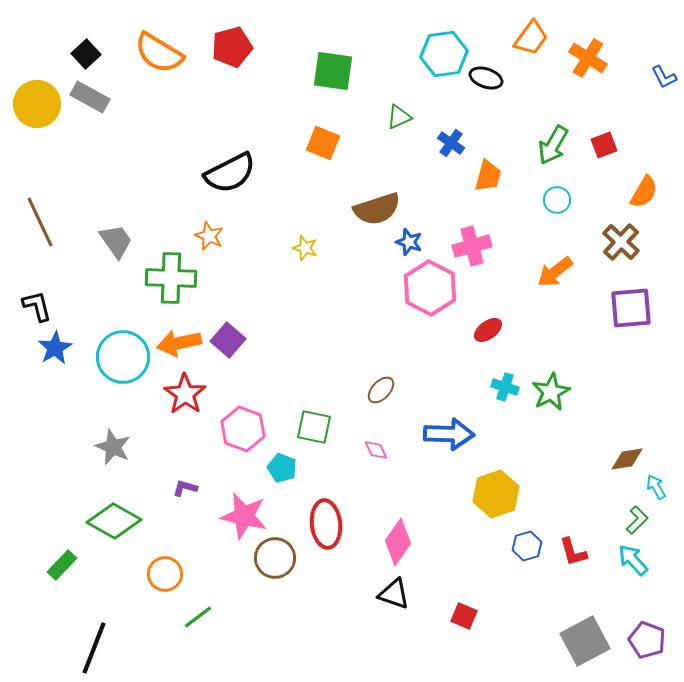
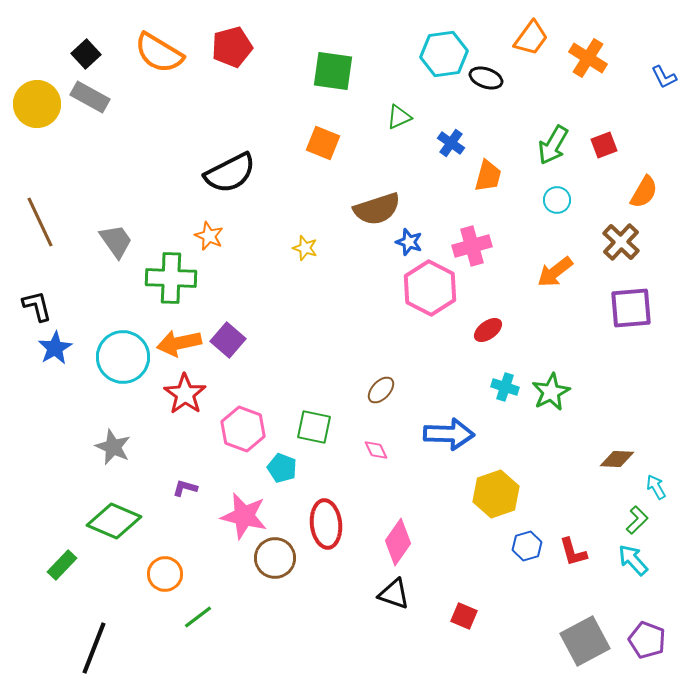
brown diamond at (627, 459): moved 10 px left; rotated 12 degrees clockwise
green diamond at (114, 521): rotated 6 degrees counterclockwise
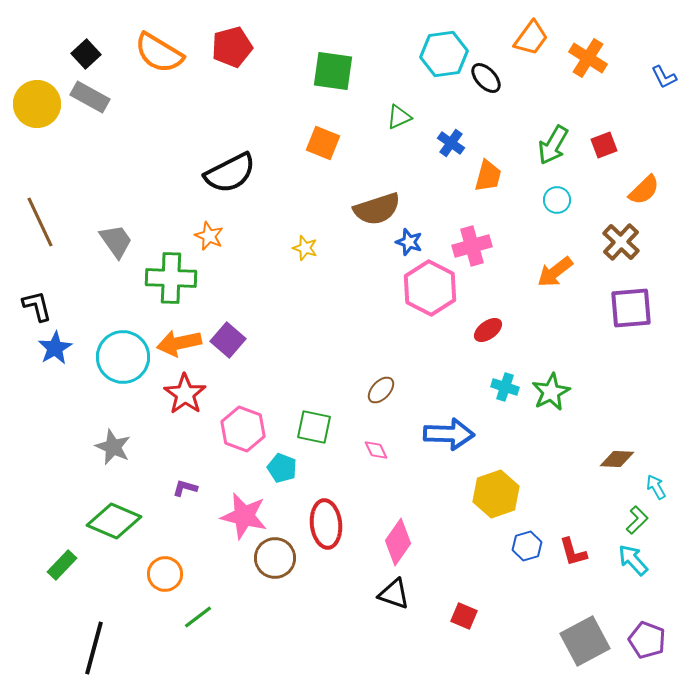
black ellipse at (486, 78): rotated 28 degrees clockwise
orange semicircle at (644, 192): moved 2 px up; rotated 16 degrees clockwise
black line at (94, 648): rotated 6 degrees counterclockwise
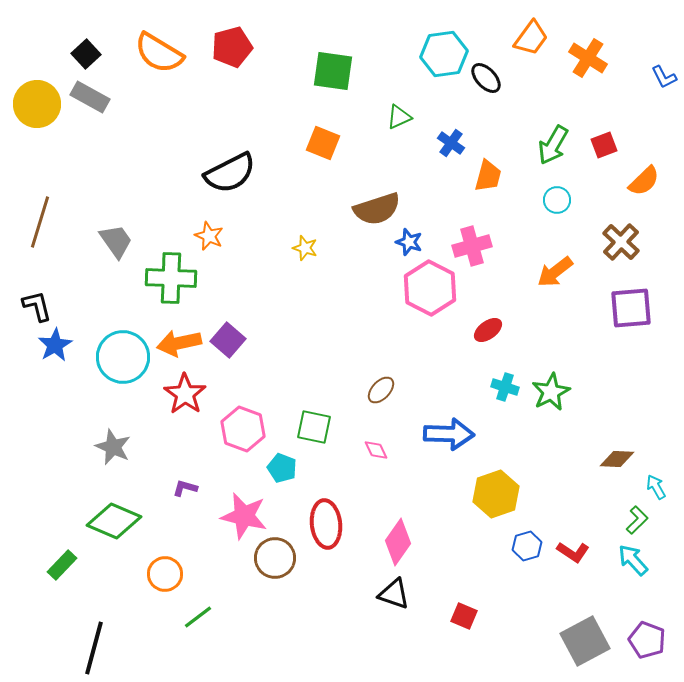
orange semicircle at (644, 190): moved 9 px up
brown line at (40, 222): rotated 42 degrees clockwise
blue star at (55, 348): moved 3 px up
red L-shape at (573, 552): rotated 40 degrees counterclockwise
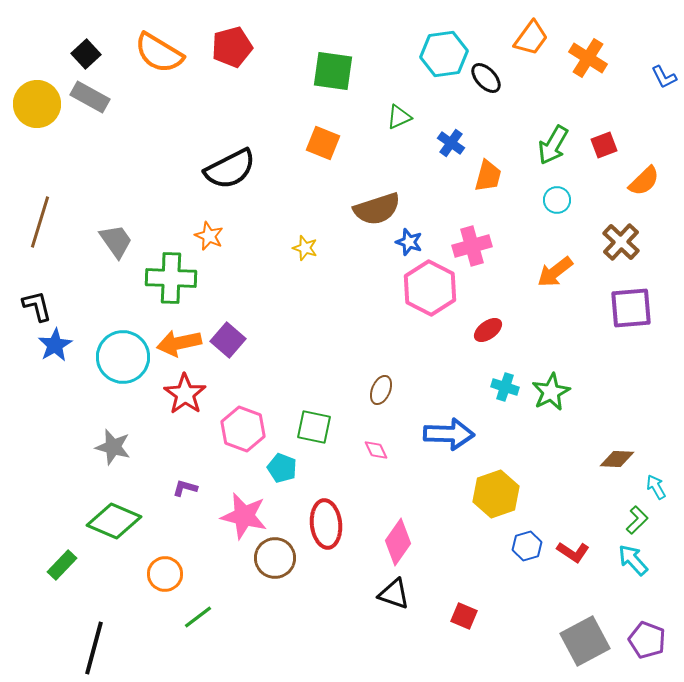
black semicircle at (230, 173): moved 4 px up
brown ellipse at (381, 390): rotated 20 degrees counterclockwise
gray star at (113, 447): rotated 9 degrees counterclockwise
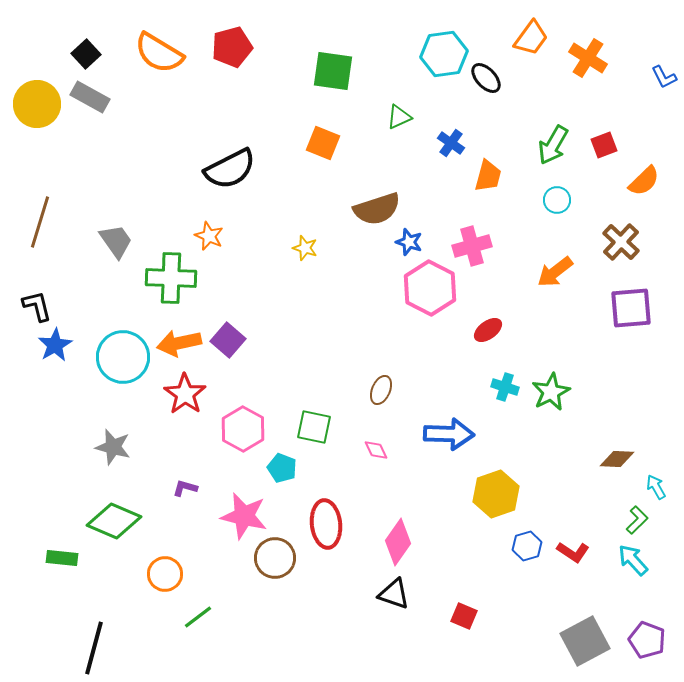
pink hexagon at (243, 429): rotated 9 degrees clockwise
green rectangle at (62, 565): moved 7 px up; rotated 52 degrees clockwise
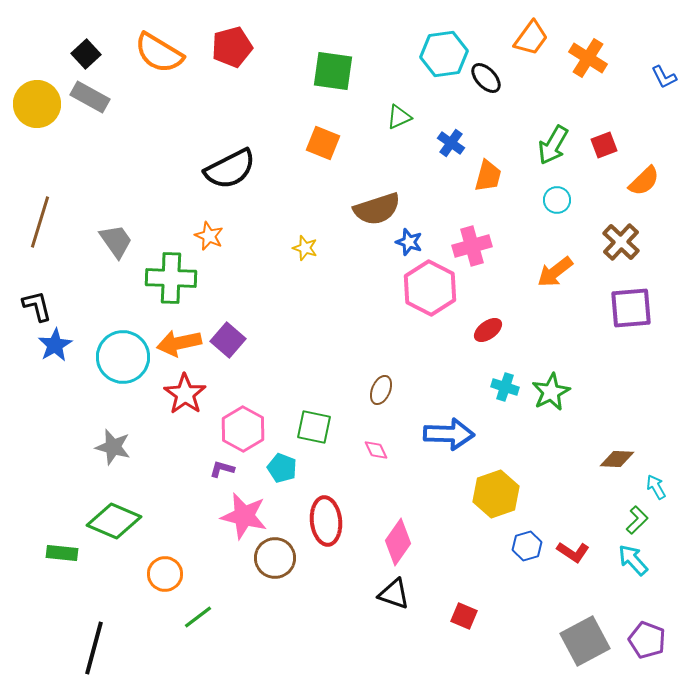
purple L-shape at (185, 488): moved 37 px right, 19 px up
red ellipse at (326, 524): moved 3 px up
green rectangle at (62, 558): moved 5 px up
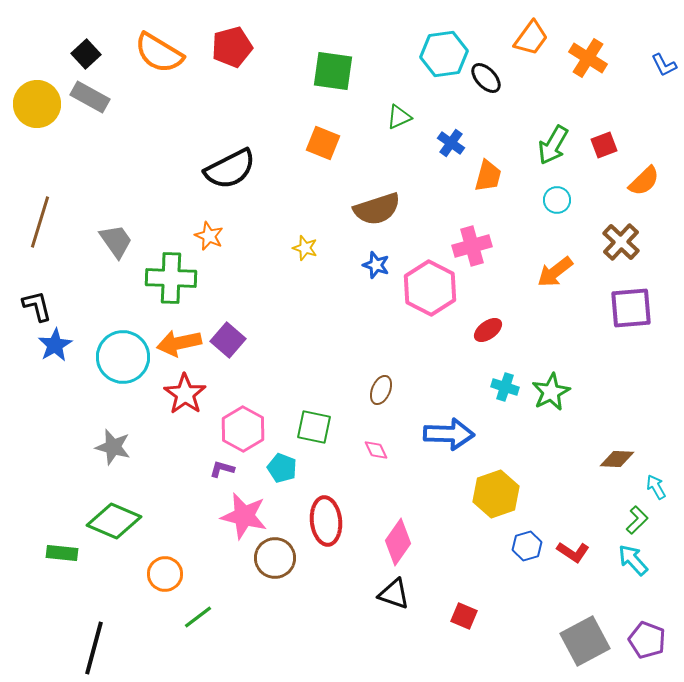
blue L-shape at (664, 77): moved 12 px up
blue star at (409, 242): moved 33 px left, 23 px down
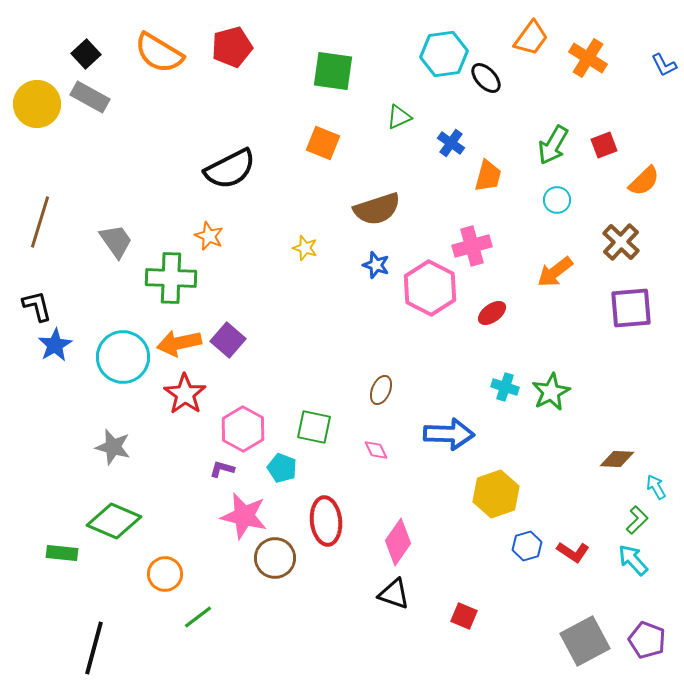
red ellipse at (488, 330): moved 4 px right, 17 px up
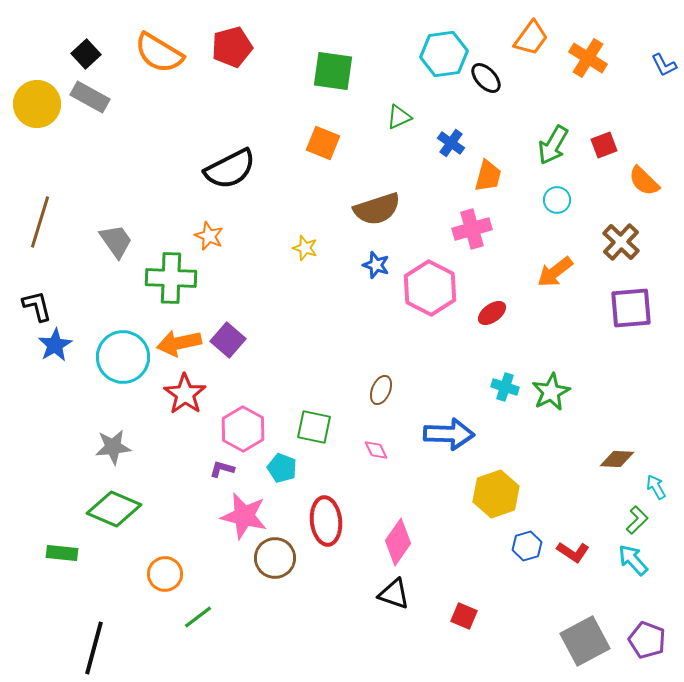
orange semicircle at (644, 181): rotated 88 degrees clockwise
pink cross at (472, 246): moved 17 px up
gray star at (113, 447): rotated 21 degrees counterclockwise
green diamond at (114, 521): moved 12 px up
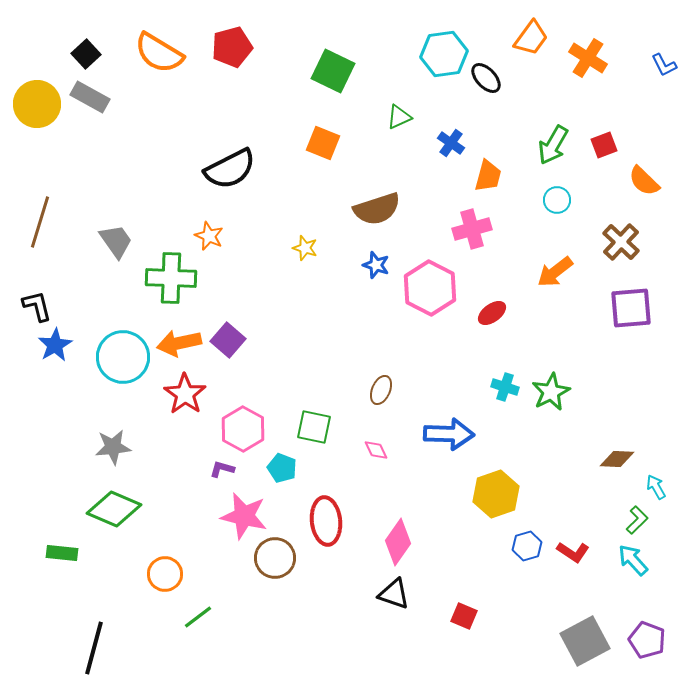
green square at (333, 71): rotated 18 degrees clockwise
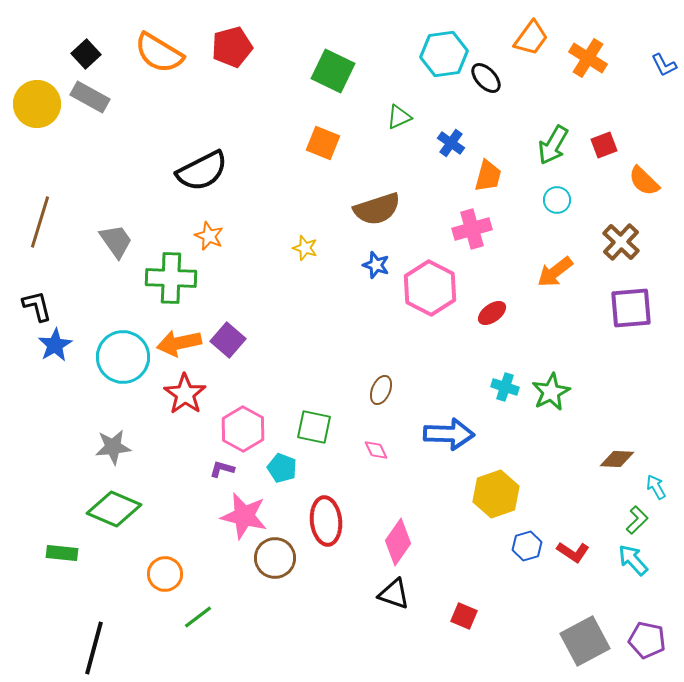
black semicircle at (230, 169): moved 28 px left, 2 px down
purple pentagon at (647, 640): rotated 9 degrees counterclockwise
